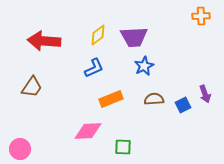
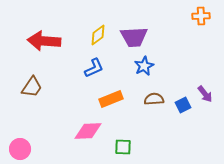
purple arrow: rotated 18 degrees counterclockwise
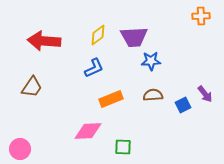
blue star: moved 7 px right, 5 px up; rotated 24 degrees clockwise
brown semicircle: moved 1 px left, 4 px up
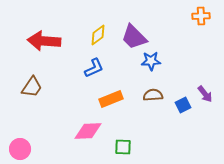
purple trapezoid: rotated 48 degrees clockwise
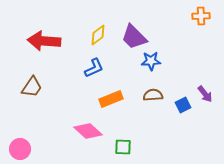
pink diamond: rotated 44 degrees clockwise
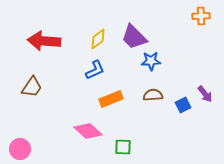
yellow diamond: moved 4 px down
blue L-shape: moved 1 px right, 2 px down
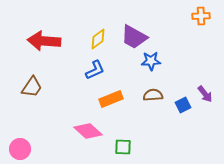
purple trapezoid: rotated 16 degrees counterclockwise
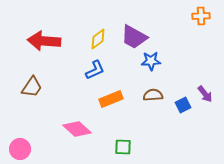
pink diamond: moved 11 px left, 2 px up
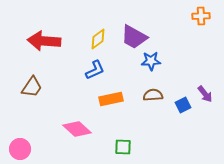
orange rectangle: rotated 10 degrees clockwise
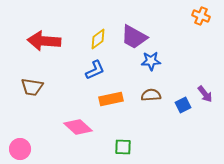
orange cross: rotated 24 degrees clockwise
brown trapezoid: rotated 65 degrees clockwise
brown semicircle: moved 2 px left
pink diamond: moved 1 px right, 2 px up
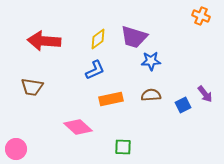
purple trapezoid: rotated 12 degrees counterclockwise
pink circle: moved 4 px left
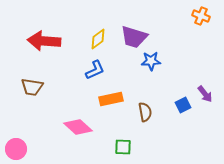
brown semicircle: moved 6 px left, 17 px down; rotated 84 degrees clockwise
